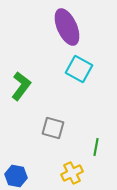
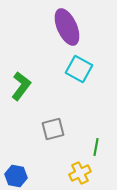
gray square: moved 1 px down; rotated 30 degrees counterclockwise
yellow cross: moved 8 px right
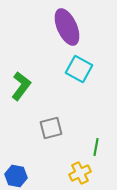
gray square: moved 2 px left, 1 px up
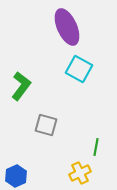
gray square: moved 5 px left, 3 px up; rotated 30 degrees clockwise
blue hexagon: rotated 25 degrees clockwise
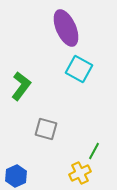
purple ellipse: moved 1 px left, 1 px down
gray square: moved 4 px down
green line: moved 2 px left, 4 px down; rotated 18 degrees clockwise
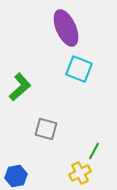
cyan square: rotated 8 degrees counterclockwise
green L-shape: moved 1 px left, 1 px down; rotated 12 degrees clockwise
blue hexagon: rotated 15 degrees clockwise
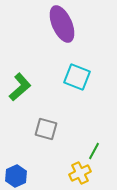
purple ellipse: moved 4 px left, 4 px up
cyan square: moved 2 px left, 8 px down
blue hexagon: rotated 15 degrees counterclockwise
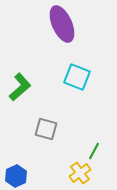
yellow cross: rotated 10 degrees counterclockwise
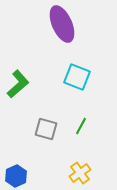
green L-shape: moved 2 px left, 3 px up
green line: moved 13 px left, 25 px up
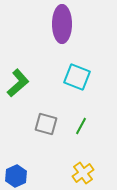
purple ellipse: rotated 24 degrees clockwise
green L-shape: moved 1 px up
gray square: moved 5 px up
yellow cross: moved 3 px right
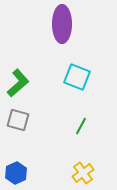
gray square: moved 28 px left, 4 px up
blue hexagon: moved 3 px up
